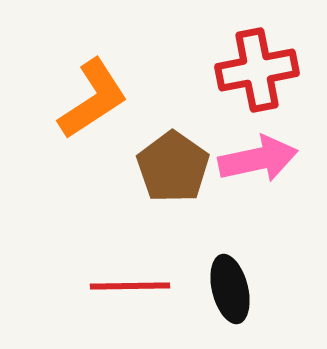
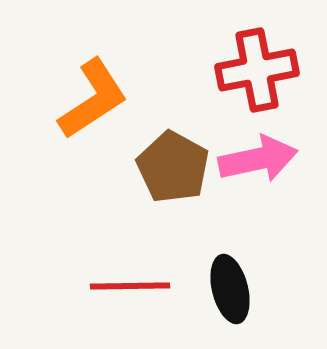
brown pentagon: rotated 6 degrees counterclockwise
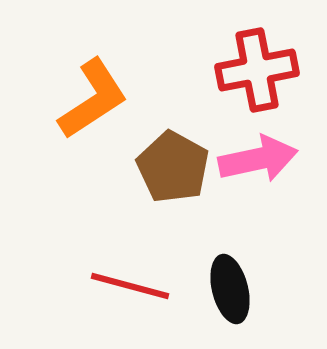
red line: rotated 16 degrees clockwise
